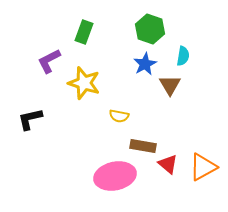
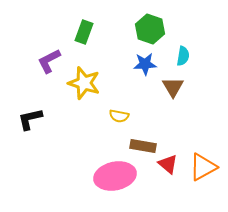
blue star: rotated 25 degrees clockwise
brown triangle: moved 3 px right, 2 px down
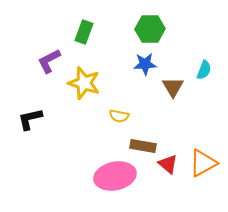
green hexagon: rotated 20 degrees counterclockwise
cyan semicircle: moved 21 px right, 14 px down; rotated 12 degrees clockwise
orange triangle: moved 4 px up
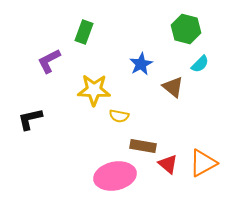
green hexagon: moved 36 px right; rotated 16 degrees clockwise
blue star: moved 4 px left; rotated 25 degrees counterclockwise
cyan semicircle: moved 4 px left, 6 px up; rotated 24 degrees clockwise
yellow star: moved 10 px right, 7 px down; rotated 16 degrees counterclockwise
brown triangle: rotated 20 degrees counterclockwise
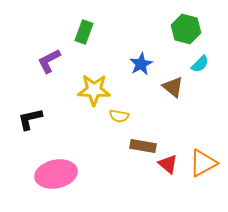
pink ellipse: moved 59 px left, 2 px up
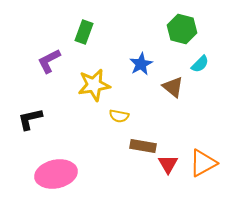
green hexagon: moved 4 px left
yellow star: moved 5 px up; rotated 12 degrees counterclockwise
red triangle: rotated 20 degrees clockwise
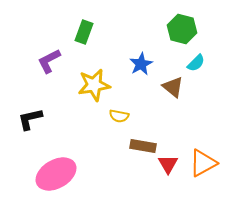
cyan semicircle: moved 4 px left, 1 px up
pink ellipse: rotated 18 degrees counterclockwise
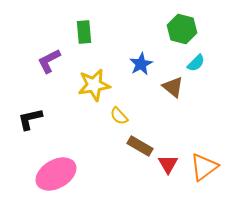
green rectangle: rotated 25 degrees counterclockwise
yellow semicircle: rotated 36 degrees clockwise
brown rectangle: moved 3 px left; rotated 20 degrees clockwise
orange triangle: moved 1 px right, 4 px down; rotated 8 degrees counterclockwise
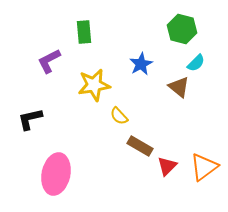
brown triangle: moved 6 px right
red triangle: moved 1 px left, 2 px down; rotated 15 degrees clockwise
pink ellipse: rotated 48 degrees counterclockwise
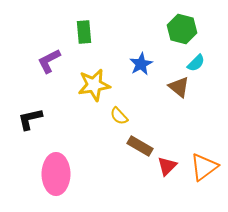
pink ellipse: rotated 12 degrees counterclockwise
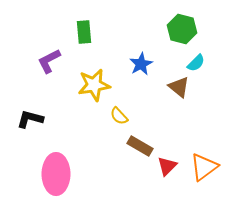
black L-shape: rotated 28 degrees clockwise
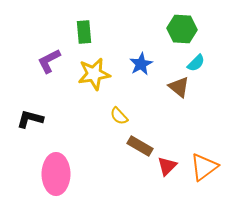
green hexagon: rotated 12 degrees counterclockwise
yellow star: moved 11 px up
